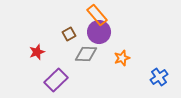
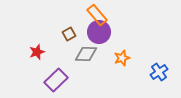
blue cross: moved 5 px up
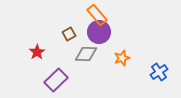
red star: rotated 14 degrees counterclockwise
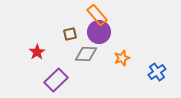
brown square: moved 1 px right; rotated 16 degrees clockwise
blue cross: moved 2 px left
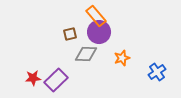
orange rectangle: moved 1 px left, 1 px down
red star: moved 4 px left, 26 px down; rotated 28 degrees clockwise
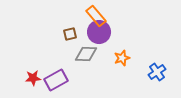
purple rectangle: rotated 15 degrees clockwise
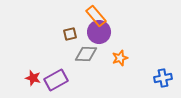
orange star: moved 2 px left
blue cross: moved 6 px right, 6 px down; rotated 24 degrees clockwise
red star: rotated 21 degrees clockwise
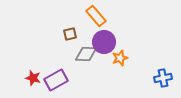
purple circle: moved 5 px right, 10 px down
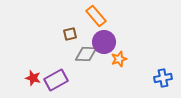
orange star: moved 1 px left, 1 px down
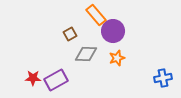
orange rectangle: moved 1 px up
brown square: rotated 16 degrees counterclockwise
purple circle: moved 9 px right, 11 px up
orange star: moved 2 px left, 1 px up
red star: rotated 14 degrees counterclockwise
